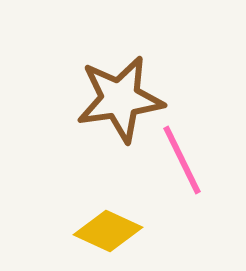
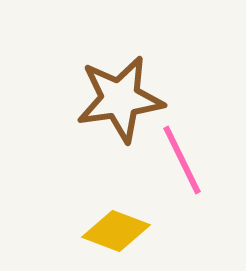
yellow diamond: moved 8 px right; rotated 4 degrees counterclockwise
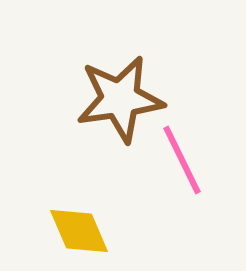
yellow diamond: moved 37 px left; rotated 46 degrees clockwise
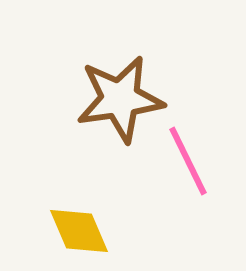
pink line: moved 6 px right, 1 px down
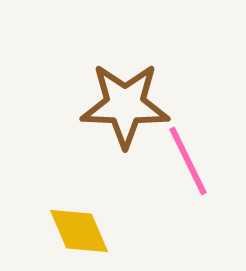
brown star: moved 5 px right, 6 px down; rotated 10 degrees clockwise
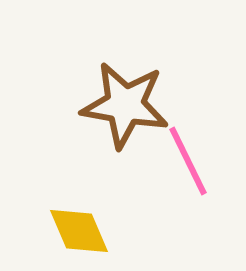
brown star: rotated 8 degrees clockwise
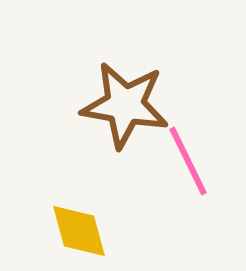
yellow diamond: rotated 8 degrees clockwise
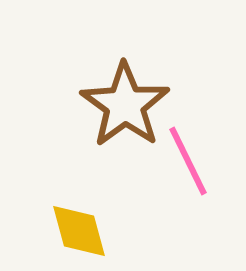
brown star: rotated 26 degrees clockwise
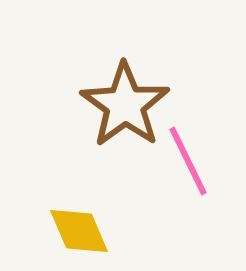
yellow diamond: rotated 8 degrees counterclockwise
